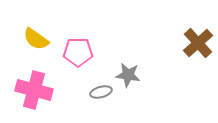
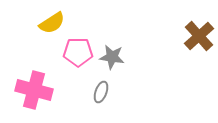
yellow semicircle: moved 16 px right, 16 px up; rotated 68 degrees counterclockwise
brown cross: moved 1 px right, 7 px up
gray star: moved 16 px left, 18 px up
gray ellipse: rotated 55 degrees counterclockwise
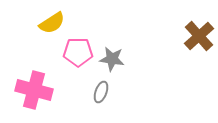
gray star: moved 2 px down
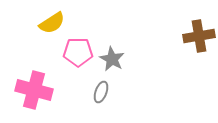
brown cross: rotated 32 degrees clockwise
gray star: rotated 20 degrees clockwise
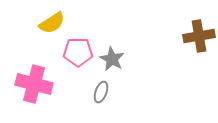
pink cross: moved 6 px up
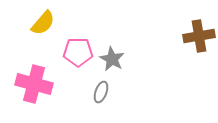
yellow semicircle: moved 9 px left; rotated 16 degrees counterclockwise
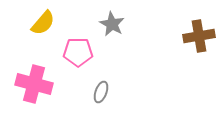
gray star: moved 35 px up
